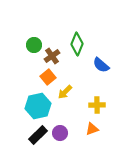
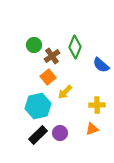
green diamond: moved 2 px left, 3 px down
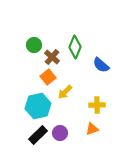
brown cross: moved 1 px down; rotated 14 degrees counterclockwise
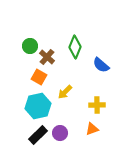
green circle: moved 4 px left, 1 px down
brown cross: moved 5 px left
orange square: moved 9 px left; rotated 21 degrees counterclockwise
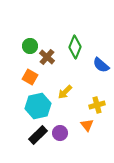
orange square: moved 9 px left
yellow cross: rotated 14 degrees counterclockwise
orange triangle: moved 5 px left, 4 px up; rotated 48 degrees counterclockwise
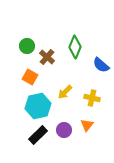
green circle: moved 3 px left
yellow cross: moved 5 px left, 7 px up; rotated 28 degrees clockwise
orange triangle: rotated 16 degrees clockwise
purple circle: moved 4 px right, 3 px up
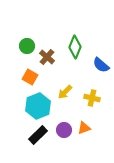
cyan hexagon: rotated 10 degrees counterclockwise
orange triangle: moved 3 px left, 3 px down; rotated 32 degrees clockwise
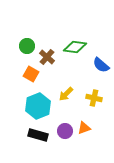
green diamond: rotated 75 degrees clockwise
orange square: moved 1 px right, 3 px up
yellow arrow: moved 1 px right, 2 px down
yellow cross: moved 2 px right
purple circle: moved 1 px right, 1 px down
black rectangle: rotated 60 degrees clockwise
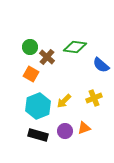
green circle: moved 3 px right, 1 px down
yellow arrow: moved 2 px left, 7 px down
yellow cross: rotated 35 degrees counterclockwise
